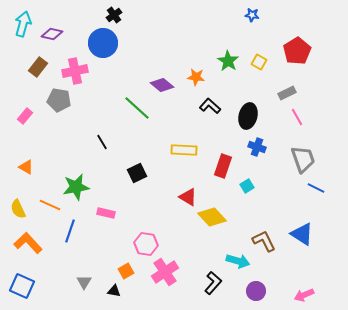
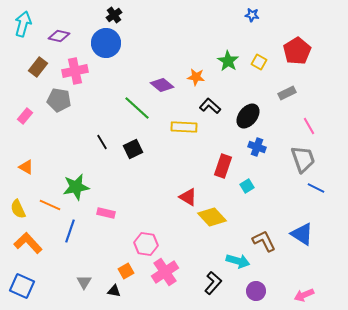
purple diamond at (52, 34): moved 7 px right, 2 px down
blue circle at (103, 43): moved 3 px right
black ellipse at (248, 116): rotated 25 degrees clockwise
pink line at (297, 117): moved 12 px right, 9 px down
yellow rectangle at (184, 150): moved 23 px up
black square at (137, 173): moved 4 px left, 24 px up
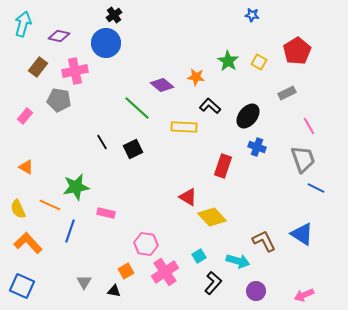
cyan square at (247, 186): moved 48 px left, 70 px down
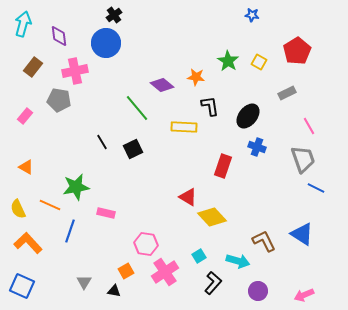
purple diamond at (59, 36): rotated 70 degrees clockwise
brown rectangle at (38, 67): moved 5 px left
black L-shape at (210, 106): rotated 40 degrees clockwise
green line at (137, 108): rotated 8 degrees clockwise
purple circle at (256, 291): moved 2 px right
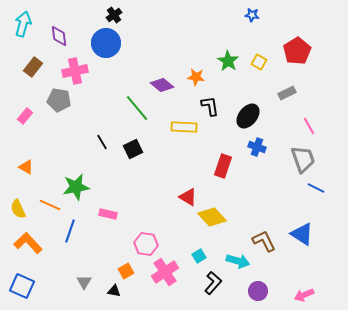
pink rectangle at (106, 213): moved 2 px right, 1 px down
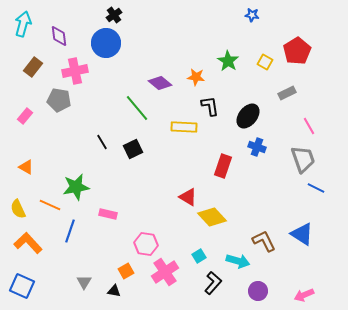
yellow square at (259, 62): moved 6 px right
purple diamond at (162, 85): moved 2 px left, 2 px up
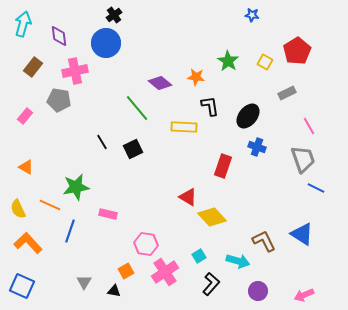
black L-shape at (213, 283): moved 2 px left, 1 px down
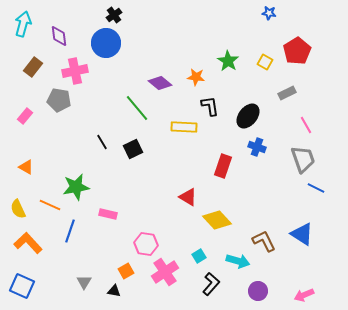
blue star at (252, 15): moved 17 px right, 2 px up
pink line at (309, 126): moved 3 px left, 1 px up
yellow diamond at (212, 217): moved 5 px right, 3 px down
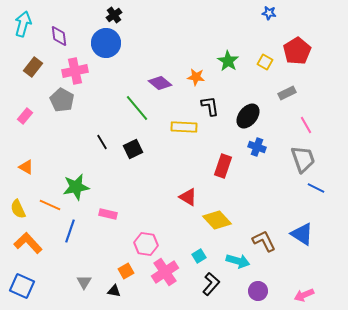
gray pentagon at (59, 100): moved 3 px right; rotated 20 degrees clockwise
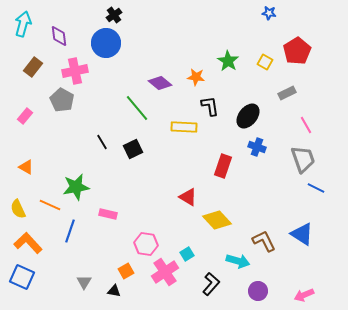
cyan square at (199, 256): moved 12 px left, 2 px up
blue square at (22, 286): moved 9 px up
